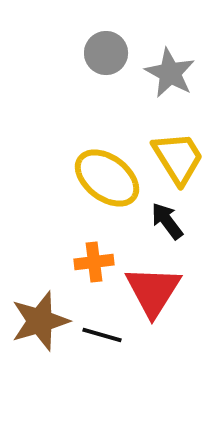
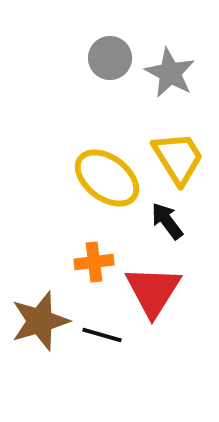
gray circle: moved 4 px right, 5 px down
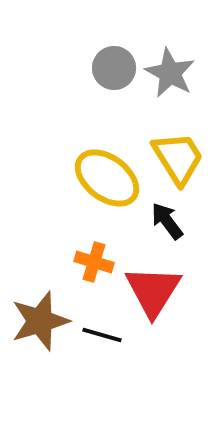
gray circle: moved 4 px right, 10 px down
orange cross: rotated 24 degrees clockwise
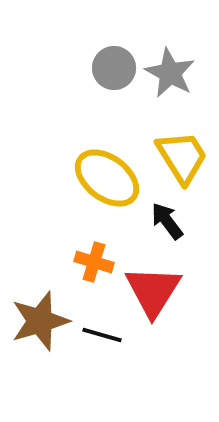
yellow trapezoid: moved 4 px right, 1 px up
